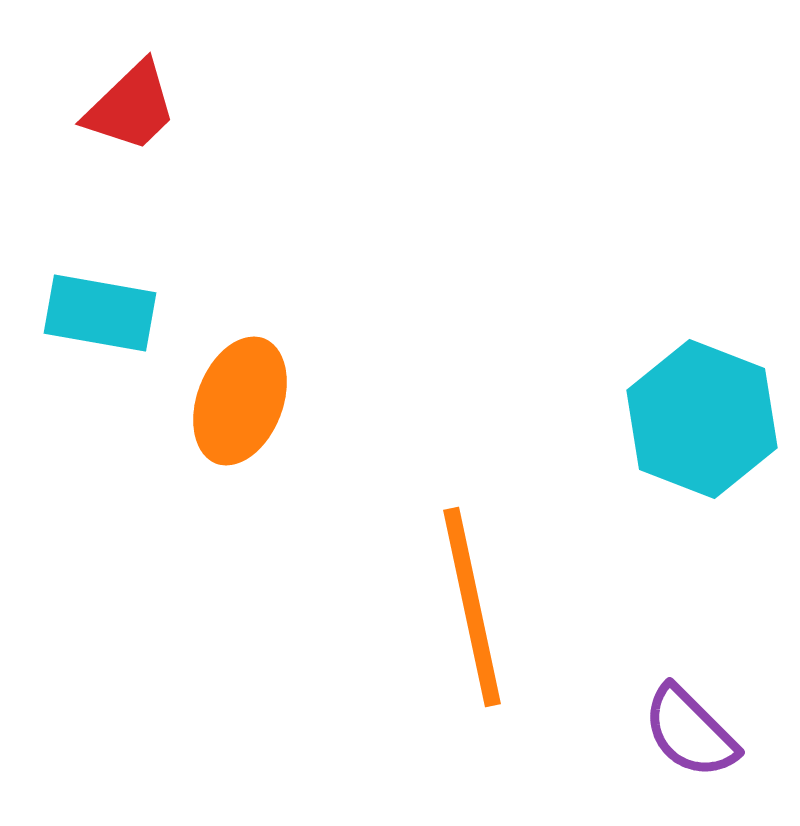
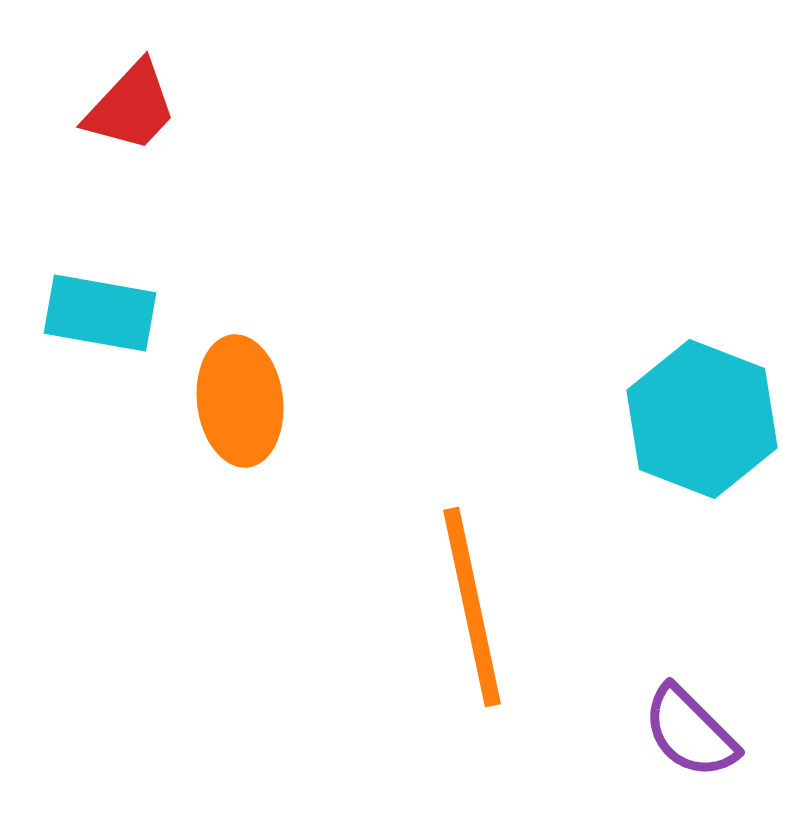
red trapezoid: rotated 3 degrees counterclockwise
orange ellipse: rotated 28 degrees counterclockwise
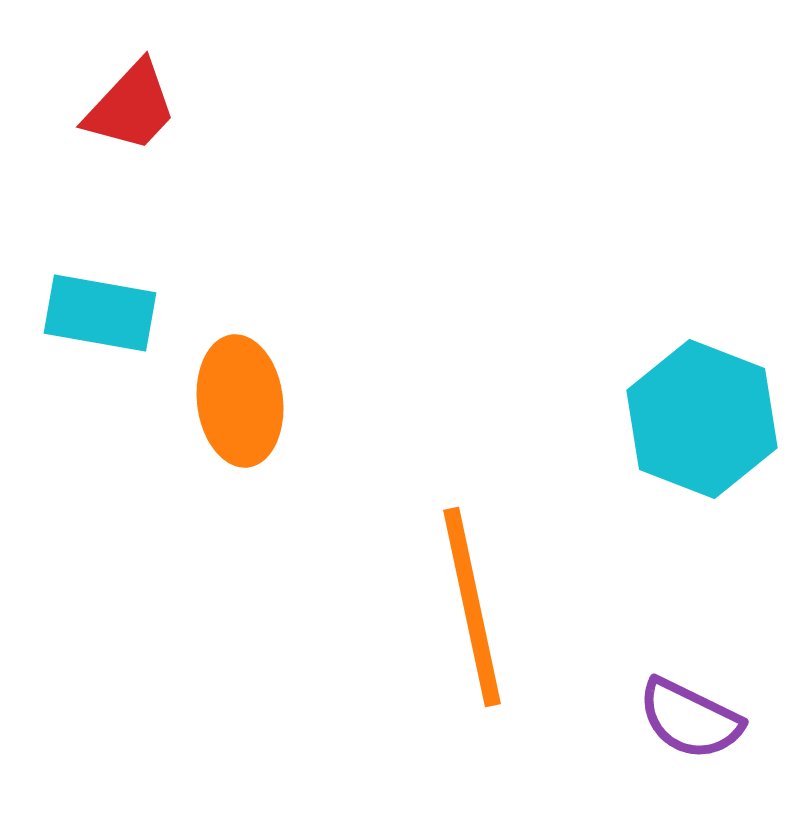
purple semicircle: moved 13 px up; rotated 19 degrees counterclockwise
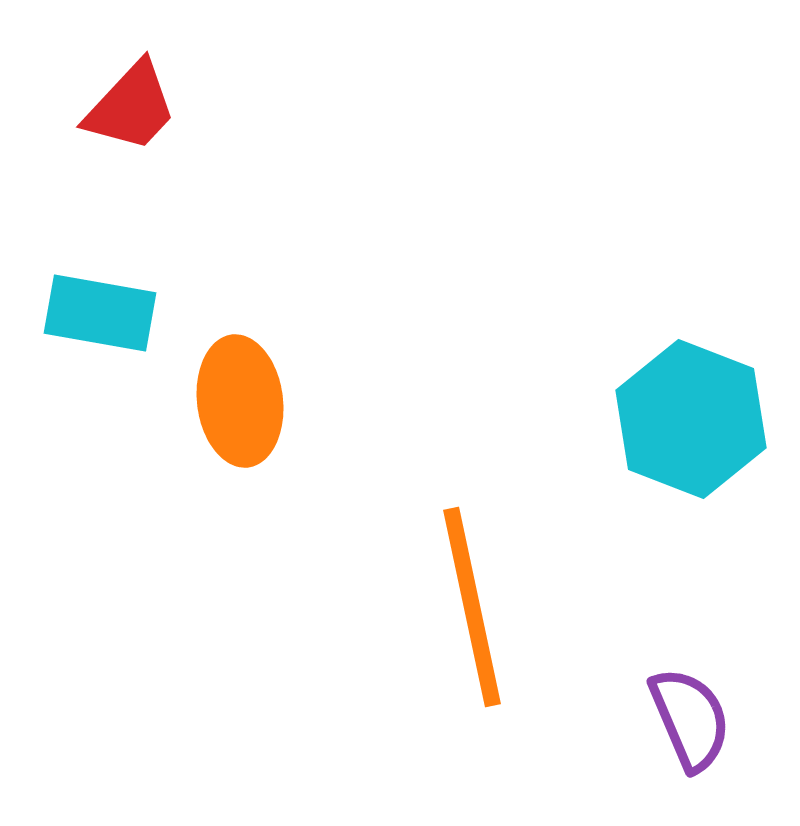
cyan hexagon: moved 11 px left
purple semicircle: rotated 139 degrees counterclockwise
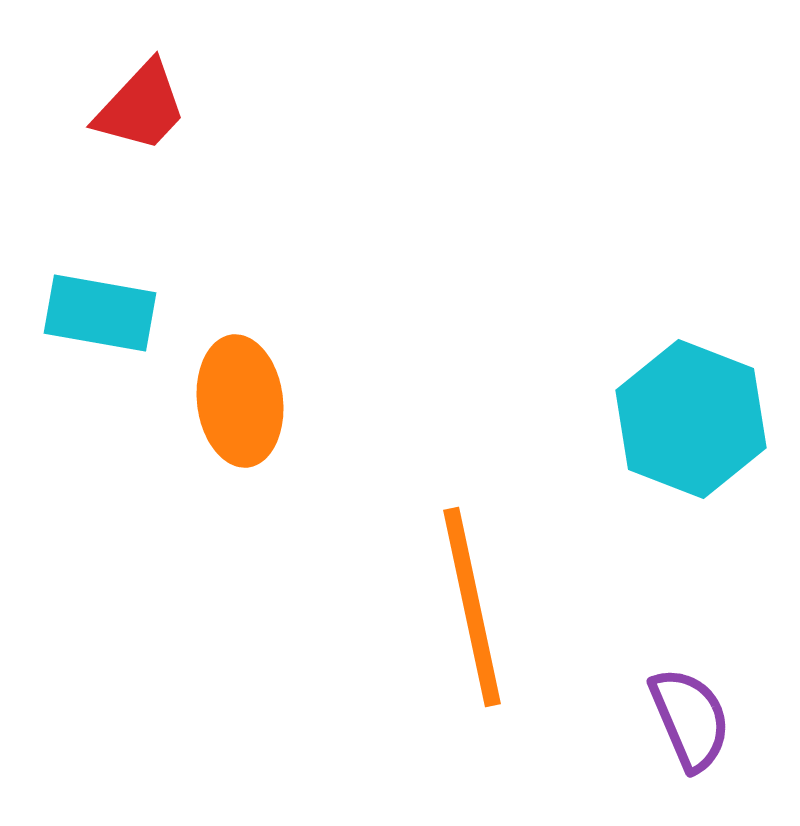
red trapezoid: moved 10 px right
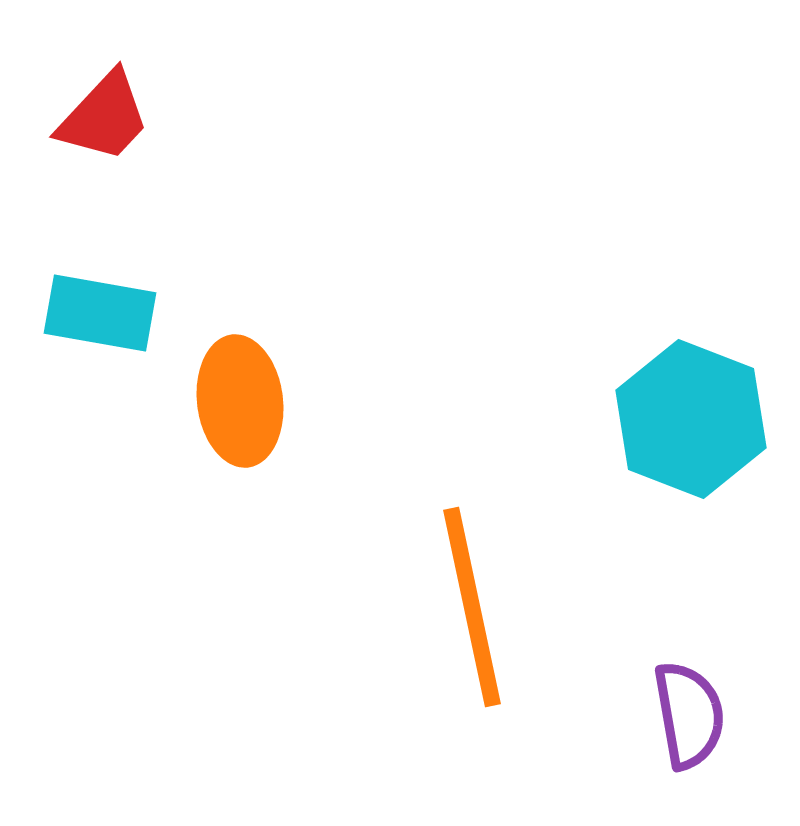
red trapezoid: moved 37 px left, 10 px down
purple semicircle: moved 1 px left, 4 px up; rotated 13 degrees clockwise
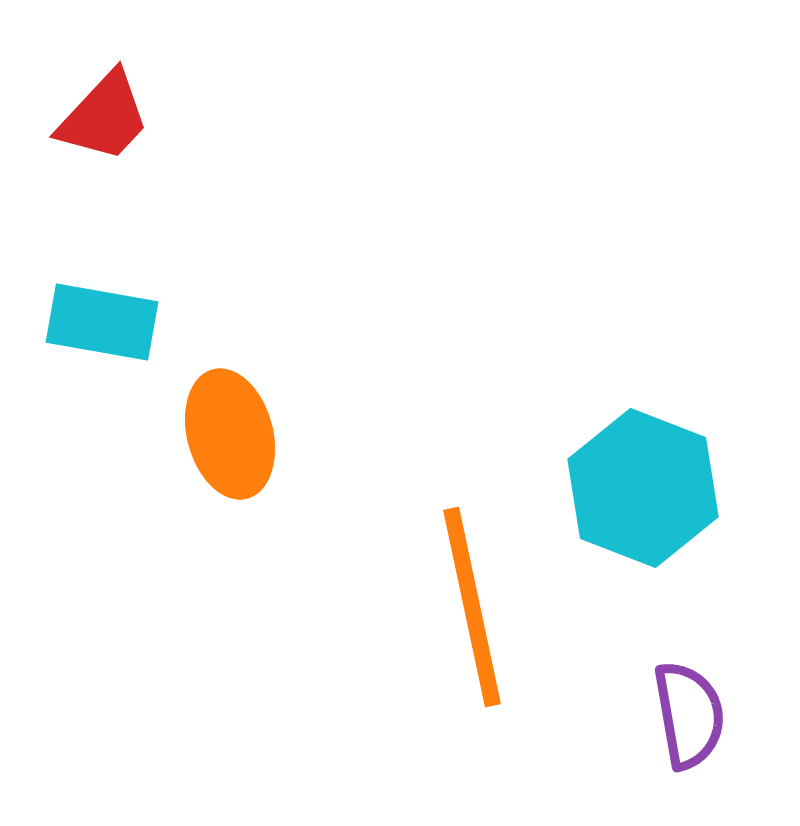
cyan rectangle: moved 2 px right, 9 px down
orange ellipse: moved 10 px left, 33 px down; rotated 8 degrees counterclockwise
cyan hexagon: moved 48 px left, 69 px down
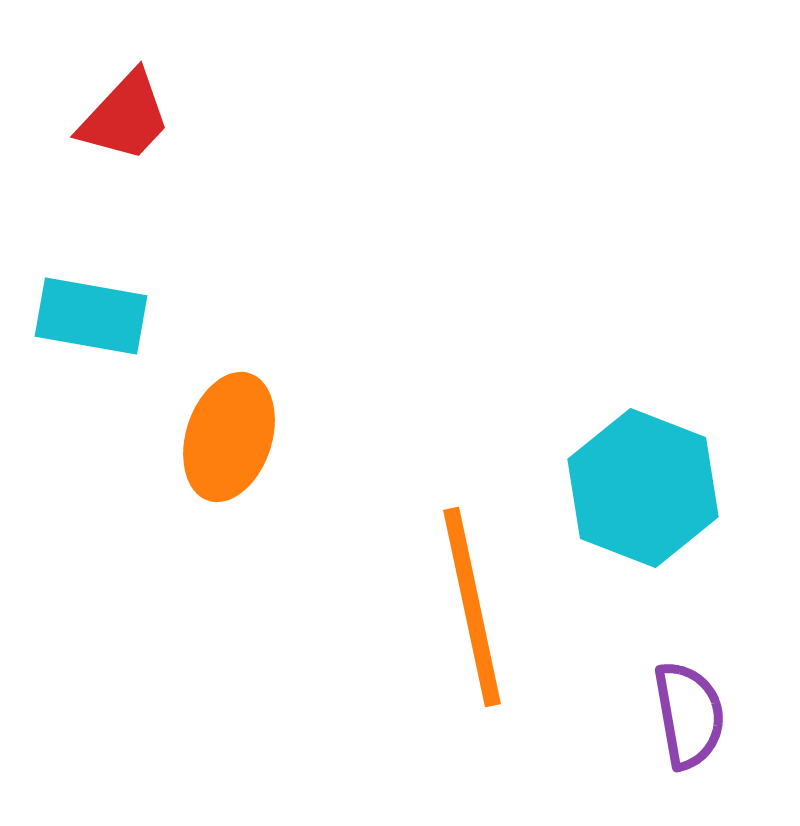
red trapezoid: moved 21 px right
cyan rectangle: moved 11 px left, 6 px up
orange ellipse: moved 1 px left, 3 px down; rotated 33 degrees clockwise
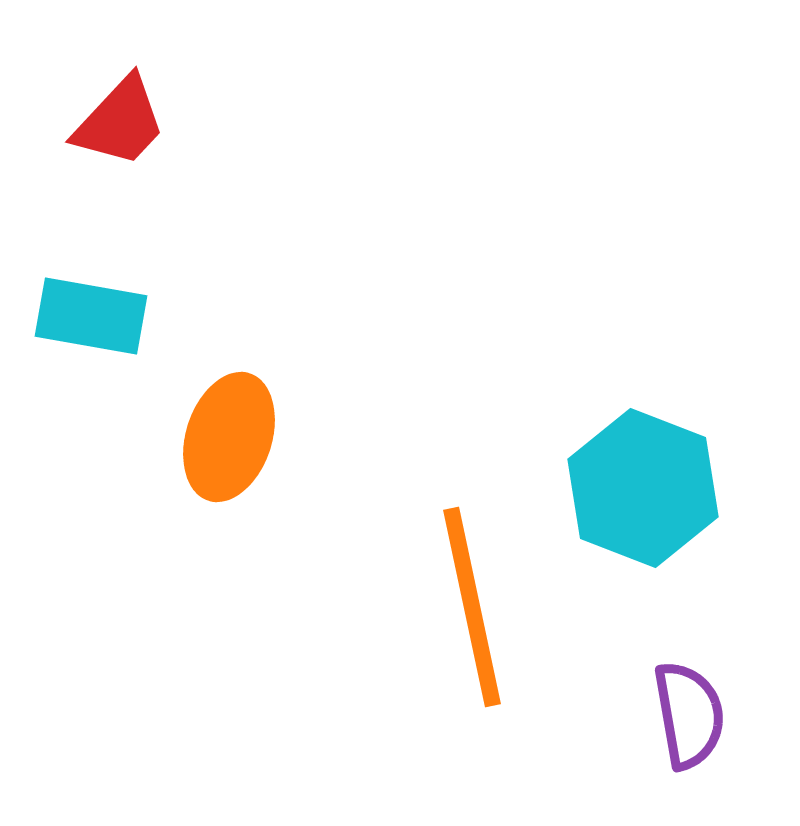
red trapezoid: moved 5 px left, 5 px down
